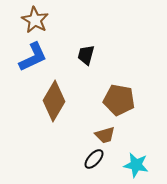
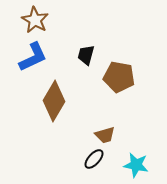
brown pentagon: moved 23 px up
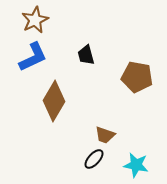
brown star: rotated 16 degrees clockwise
black trapezoid: rotated 30 degrees counterclockwise
brown pentagon: moved 18 px right
brown trapezoid: rotated 35 degrees clockwise
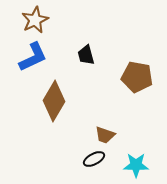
black ellipse: rotated 20 degrees clockwise
cyan star: rotated 10 degrees counterclockwise
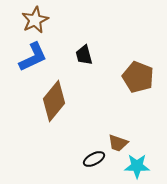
black trapezoid: moved 2 px left
brown pentagon: moved 1 px right; rotated 12 degrees clockwise
brown diamond: rotated 9 degrees clockwise
brown trapezoid: moved 13 px right, 8 px down
cyan star: moved 1 px right, 1 px down
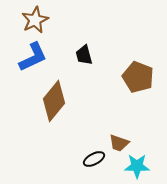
brown trapezoid: moved 1 px right
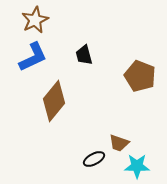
brown pentagon: moved 2 px right, 1 px up
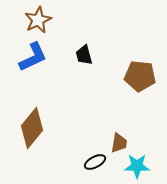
brown star: moved 3 px right
brown pentagon: rotated 16 degrees counterclockwise
brown diamond: moved 22 px left, 27 px down
brown trapezoid: rotated 100 degrees counterclockwise
black ellipse: moved 1 px right, 3 px down
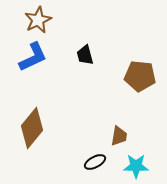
black trapezoid: moved 1 px right
brown trapezoid: moved 7 px up
cyan star: moved 1 px left
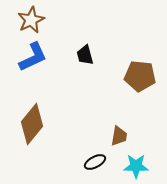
brown star: moved 7 px left
brown diamond: moved 4 px up
